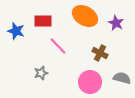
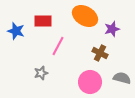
purple star: moved 4 px left, 6 px down; rotated 28 degrees clockwise
pink line: rotated 72 degrees clockwise
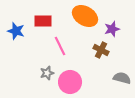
pink line: moved 2 px right; rotated 54 degrees counterclockwise
brown cross: moved 1 px right, 3 px up
gray star: moved 6 px right
pink circle: moved 20 px left
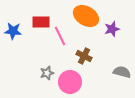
orange ellipse: moved 1 px right
red rectangle: moved 2 px left, 1 px down
blue star: moved 3 px left; rotated 12 degrees counterclockwise
pink line: moved 10 px up
brown cross: moved 17 px left, 6 px down
gray semicircle: moved 6 px up
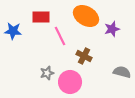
red rectangle: moved 5 px up
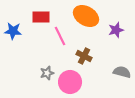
purple star: moved 4 px right, 1 px down
